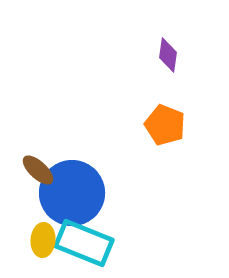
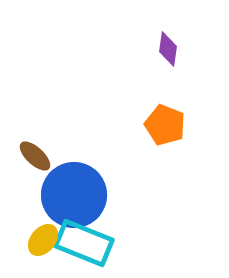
purple diamond: moved 6 px up
brown ellipse: moved 3 px left, 14 px up
blue circle: moved 2 px right, 2 px down
yellow ellipse: rotated 36 degrees clockwise
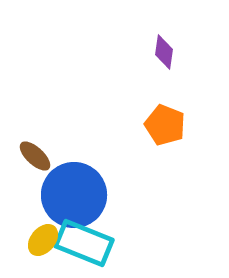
purple diamond: moved 4 px left, 3 px down
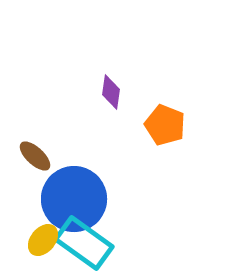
purple diamond: moved 53 px left, 40 px down
blue circle: moved 4 px down
cyan rectangle: rotated 14 degrees clockwise
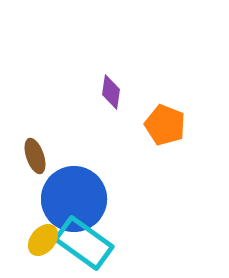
brown ellipse: rotated 28 degrees clockwise
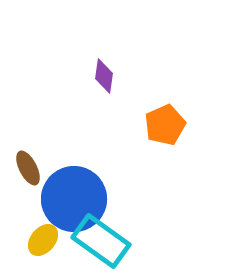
purple diamond: moved 7 px left, 16 px up
orange pentagon: rotated 27 degrees clockwise
brown ellipse: moved 7 px left, 12 px down; rotated 8 degrees counterclockwise
cyan rectangle: moved 17 px right, 2 px up
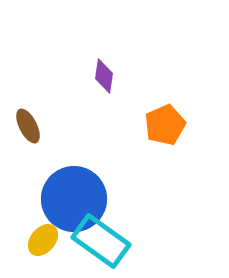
brown ellipse: moved 42 px up
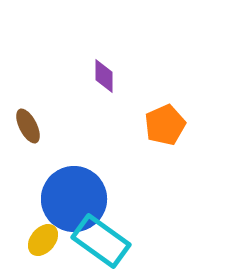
purple diamond: rotated 8 degrees counterclockwise
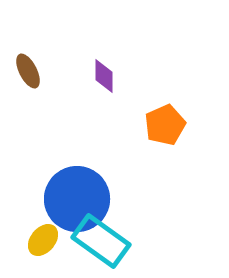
brown ellipse: moved 55 px up
blue circle: moved 3 px right
